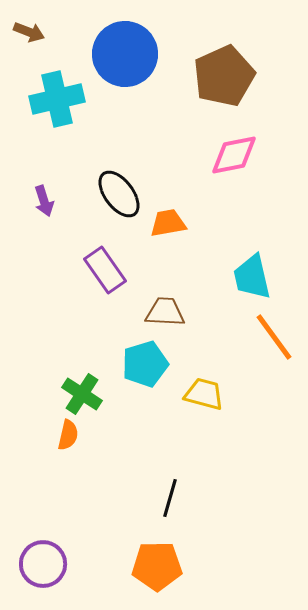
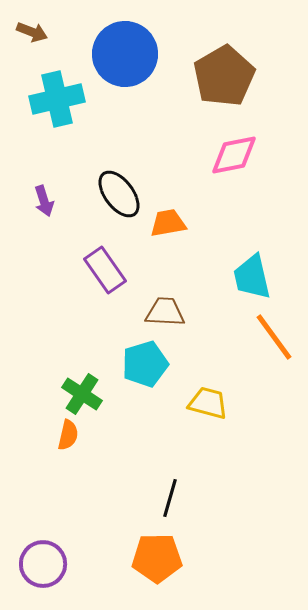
brown arrow: moved 3 px right
brown pentagon: rotated 6 degrees counterclockwise
yellow trapezoid: moved 4 px right, 9 px down
orange pentagon: moved 8 px up
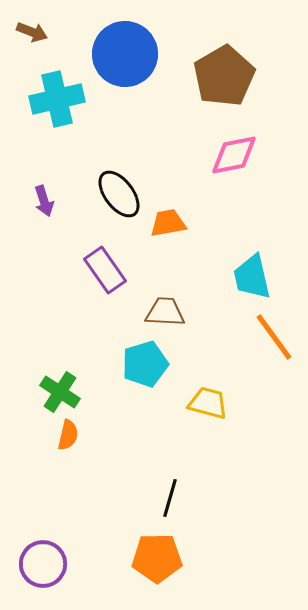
green cross: moved 22 px left, 2 px up
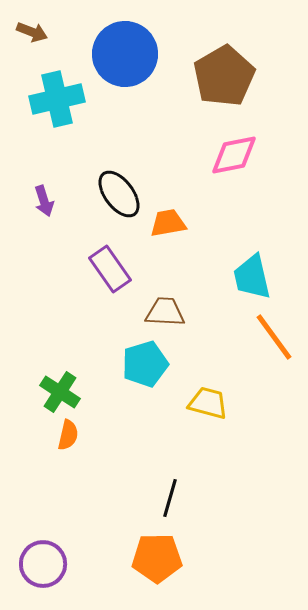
purple rectangle: moved 5 px right, 1 px up
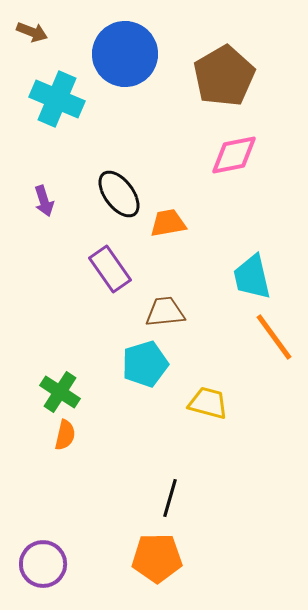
cyan cross: rotated 36 degrees clockwise
brown trapezoid: rotated 9 degrees counterclockwise
orange semicircle: moved 3 px left
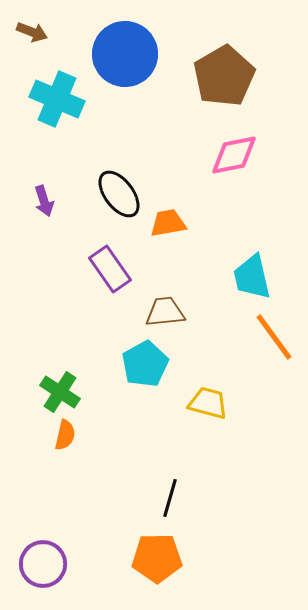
cyan pentagon: rotated 12 degrees counterclockwise
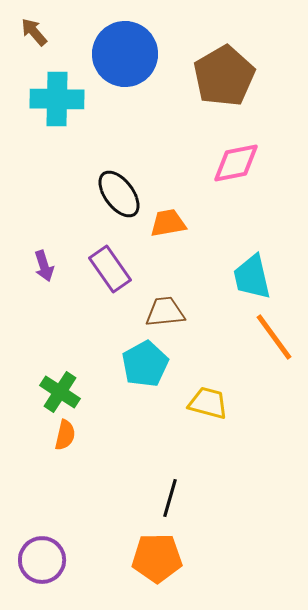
brown arrow: moved 2 px right; rotated 152 degrees counterclockwise
cyan cross: rotated 22 degrees counterclockwise
pink diamond: moved 2 px right, 8 px down
purple arrow: moved 65 px down
purple circle: moved 1 px left, 4 px up
